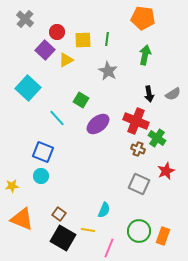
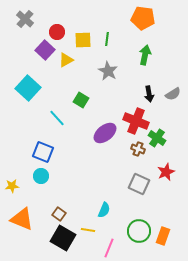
purple ellipse: moved 7 px right, 9 px down
red star: moved 1 px down
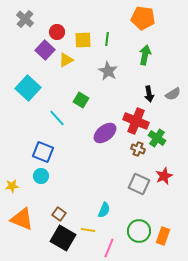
red star: moved 2 px left, 4 px down
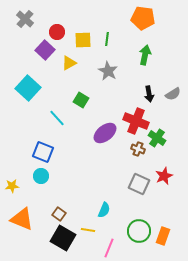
yellow triangle: moved 3 px right, 3 px down
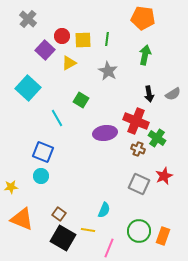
gray cross: moved 3 px right
red circle: moved 5 px right, 4 px down
cyan line: rotated 12 degrees clockwise
purple ellipse: rotated 30 degrees clockwise
yellow star: moved 1 px left, 1 px down
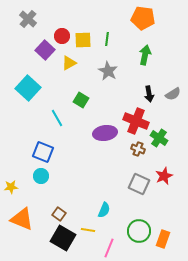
green cross: moved 2 px right
orange rectangle: moved 3 px down
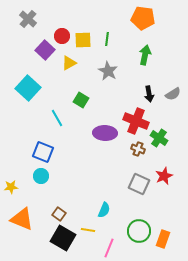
purple ellipse: rotated 10 degrees clockwise
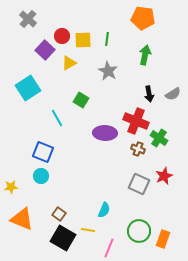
cyan square: rotated 15 degrees clockwise
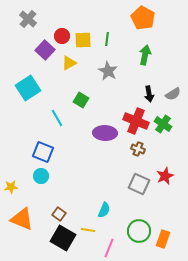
orange pentagon: rotated 20 degrees clockwise
green cross: moved 4 px right, 14 px up
red star: moved 1 px right
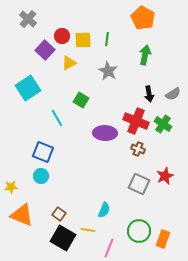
orange triangle: moved 4 px up
